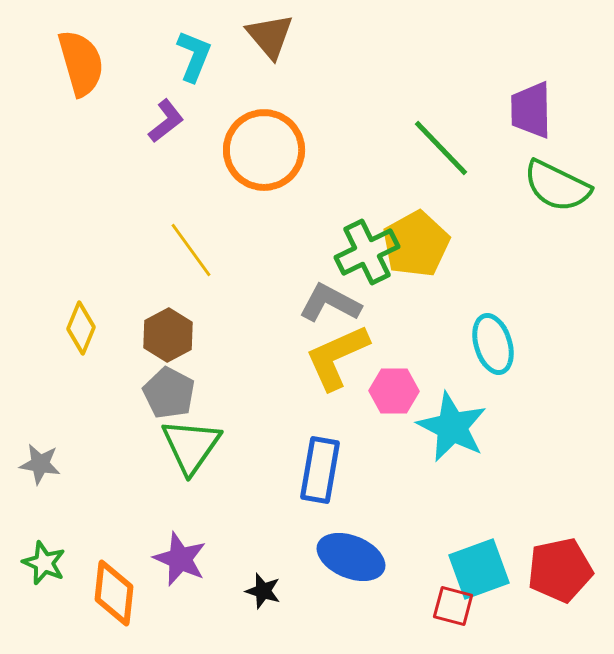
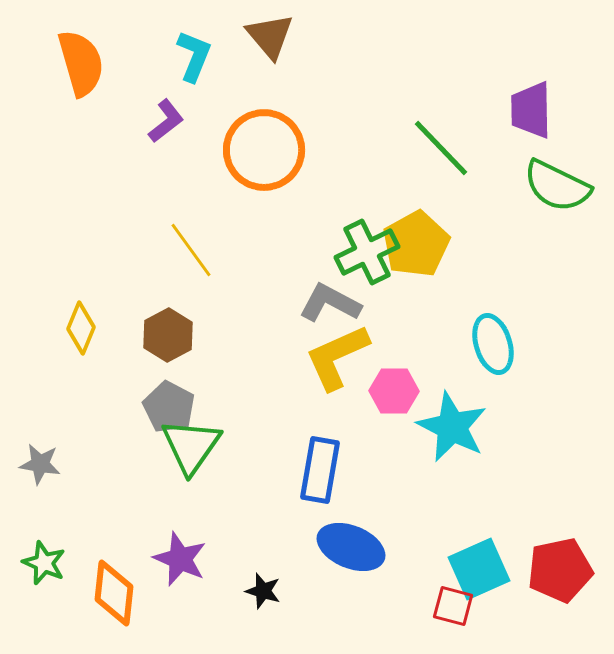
gray pentagon: moved 14 px down
blue ellipse: moved 10 px up
cyan square: rotated 4 degrees counterclockwise
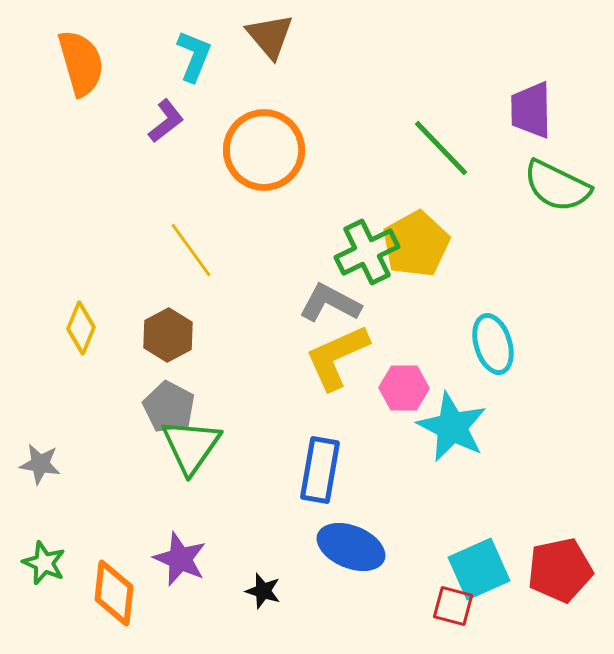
pink hexagon: moved 10 px right, 3 px up
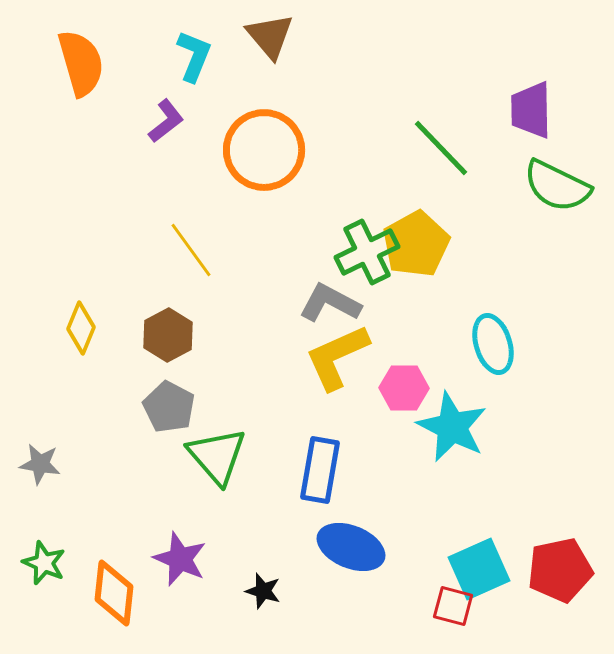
green triangle: moved 26 px right, 10 px down; rotated 16 degrees counterclockwise
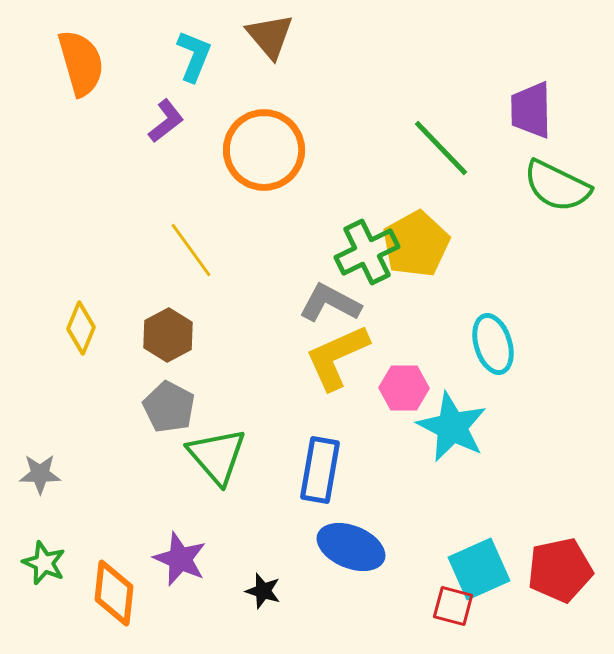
gray star: moved 10 px down; rotated 9 degrees counterclockwise
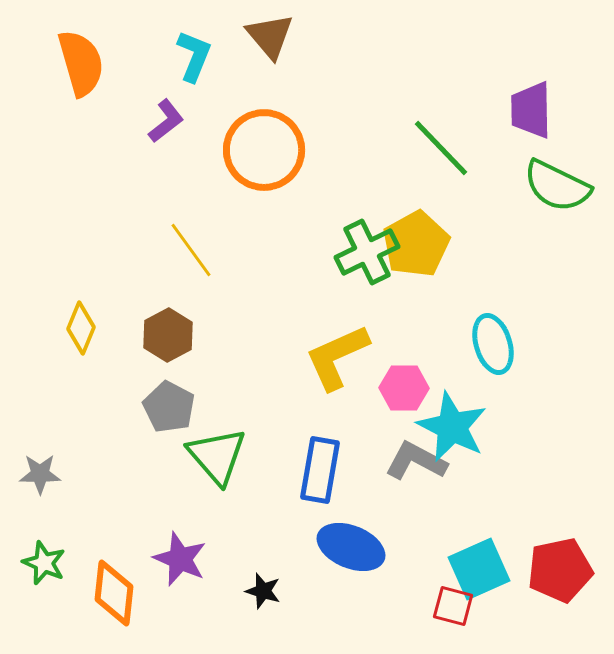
gray L-shape: moved 86 px right, 158 px down
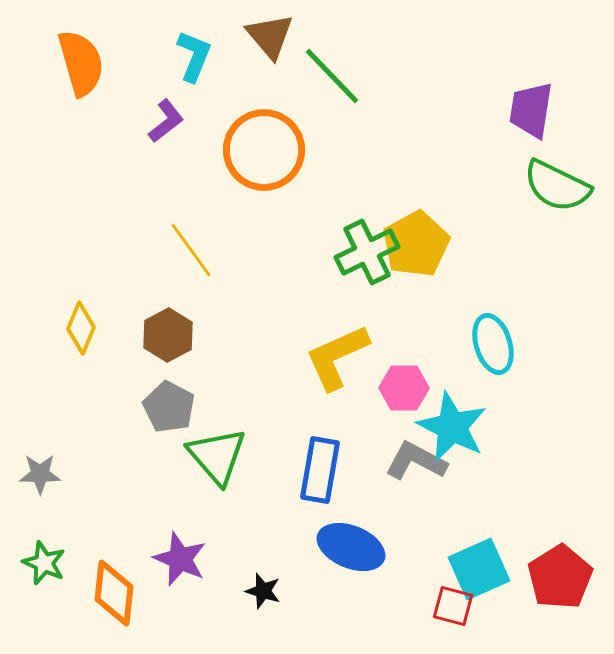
purple trapezoid: rotated 10 degrees clockwise
green line: moved 109 px left, 72 px up
red pentagon: moved 7 px down; rotated 20 degrees counterclockwise
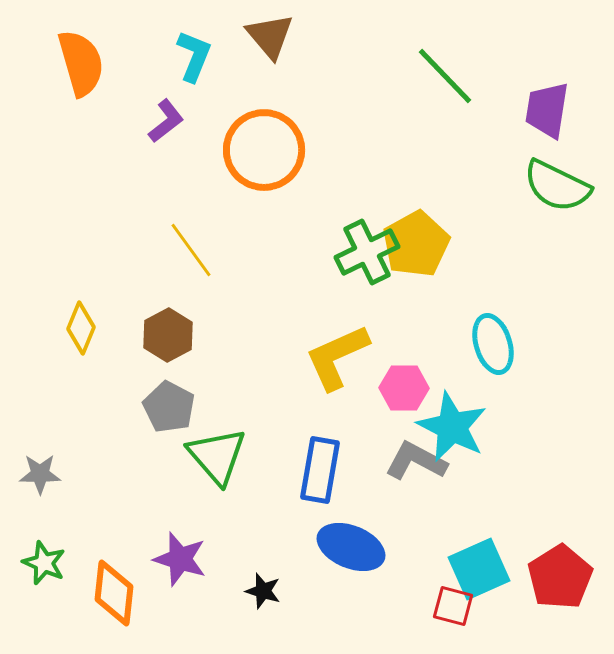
green line: moved 113 px right
purple trapezoid: moved 16 px right
purple star: rotated 6 degrees counterclockwise
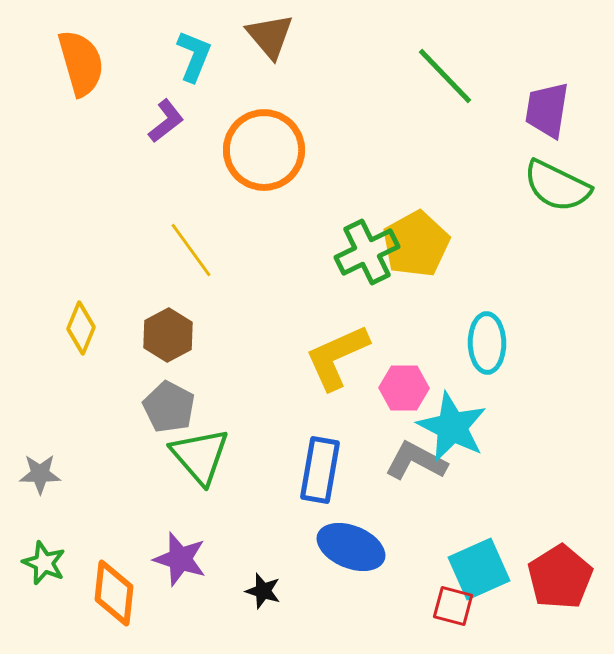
cyan ellipse: moved 6 px left, 1 px up; rotated 16 degrees clockwise
green triangle: moved 17 px left
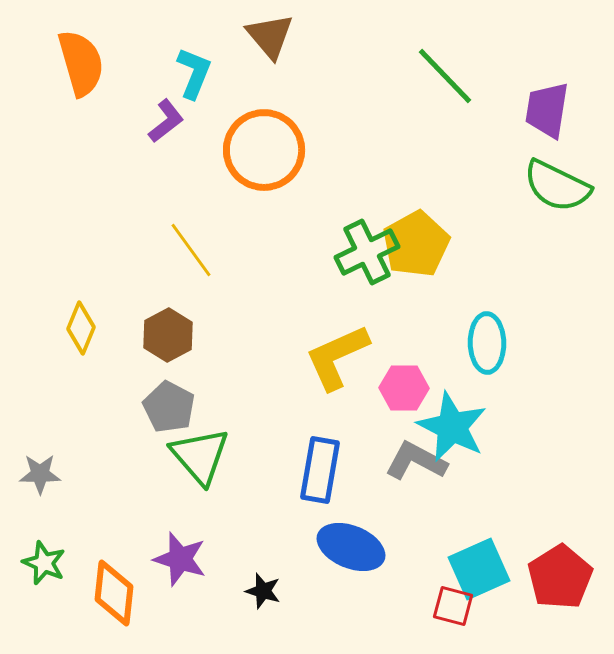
cyan L-shape: moved 17 px down
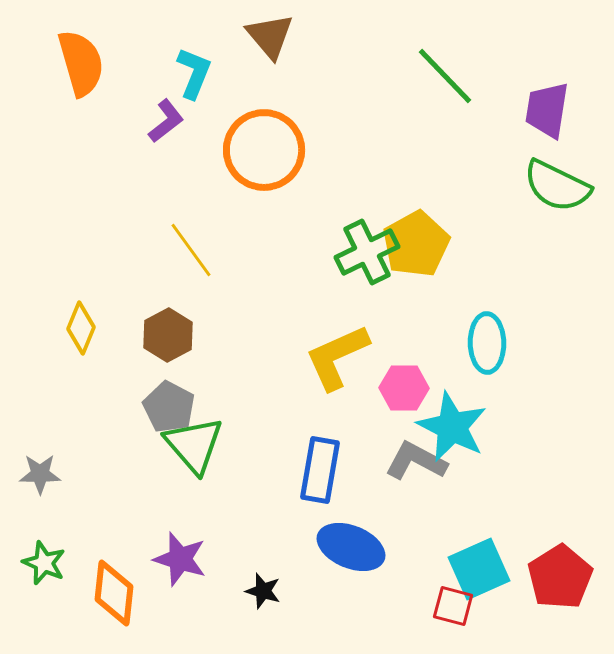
green triangle: moved 6 px left, 11 px up
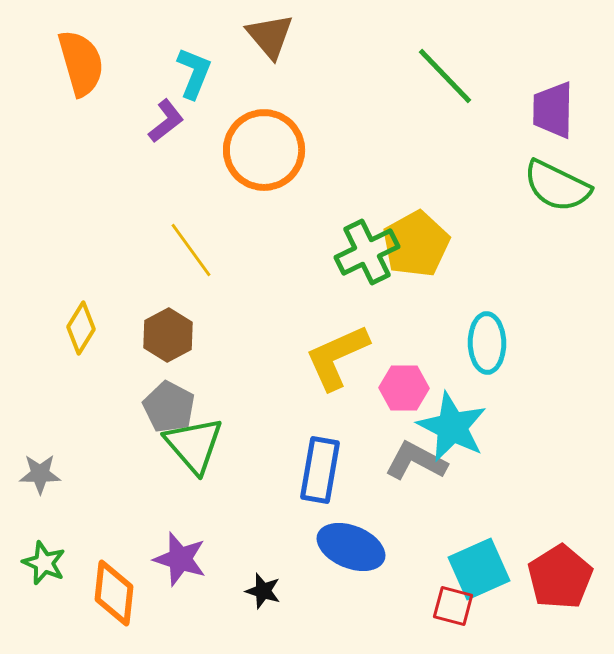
purple trapezoid: moved 6 px right; rotated 8 degrees counterclockwise
yellow diamond: rotated 9 degrees clockwise
